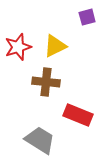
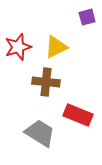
yellow triangle: moved 1 px right, 1 px down
gray trapezoid: moved 7 px up
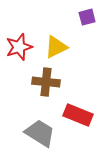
red star: moved 1 px right
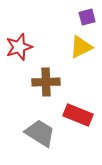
yellow triangle: moved 25 px right
brown cross: rotated 8 degrees counterclockwise
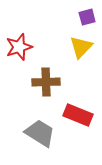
yellow triangle: rotated 20 degrees counterclockwise
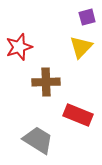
gray trapezoid: moved 2 px left, 7 px down
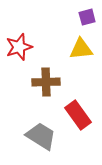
yellow triangle: moved 2 px down; rotated 40 degrees clockwise
red rectangle: rotated 32 degrees clockwise
gray trapezoid: moved 3 px right, 4 px up
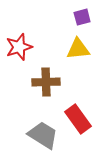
purple square: moved 5 px left
yellow triangle: moved 3 px left
red rectangle: moved 4 px down
gray trapezoid: moved 2 px right, 1 px up
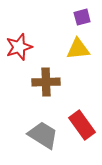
red rectangle: moved 4 px right, 6 px down
